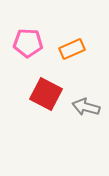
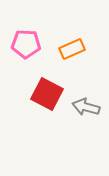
pink pentagon: moved 2 px left, 1 px down
red square: moved 1 px right
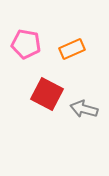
pink pentagon: rotated 8 degrees clockwise
gray arrow: moved 2 px left, 2 px down
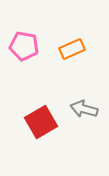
pink pentagon: moved 2 px left, 2 px down
red square: moved 6 px left, 28 px down; rotated 32 degrees clockwise
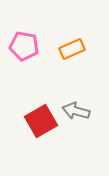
gray arrow: moved 8 px left, 2 px down
red square: moved 1 px up
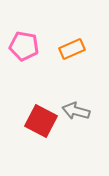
red square: rotated 32 degrees counterclockwise
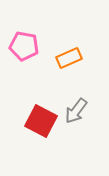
orange rectangle: moved 3 px left, 9 px down
gray arrow: rotated 68 degrees counterclockwise
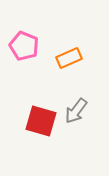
pink pentagon: rotated 12 degrees clockwise
red square: rotated 12 degrees counterclockwise
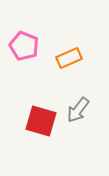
gray arrow: moved 2 px right, 1 px up
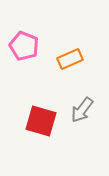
orange rectangle: moved 1 px right, 1 px down
gray arrow: moved 4 px right
